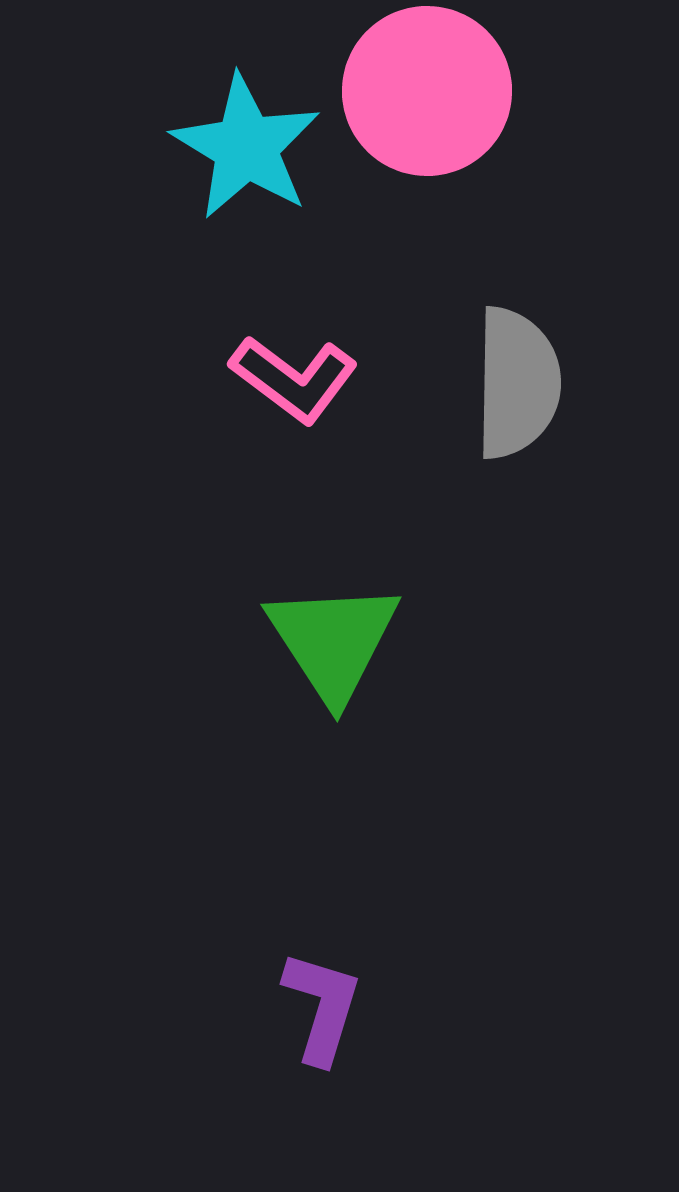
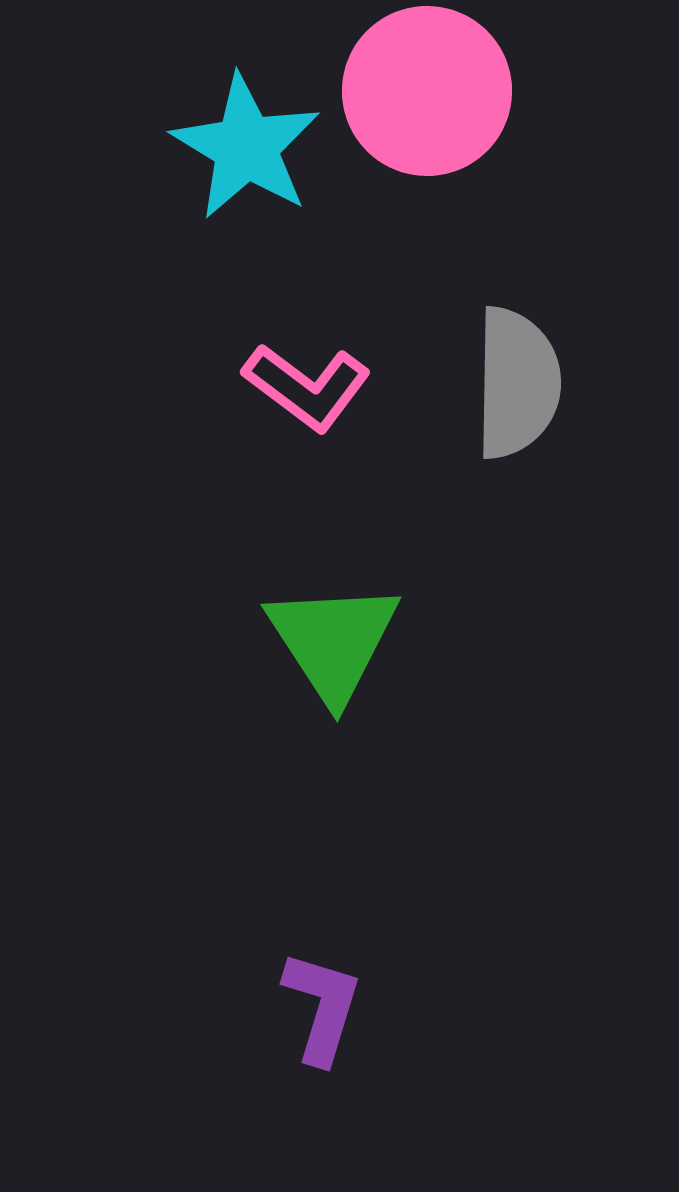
pink L-shape: moved 13 px right, 8 px down
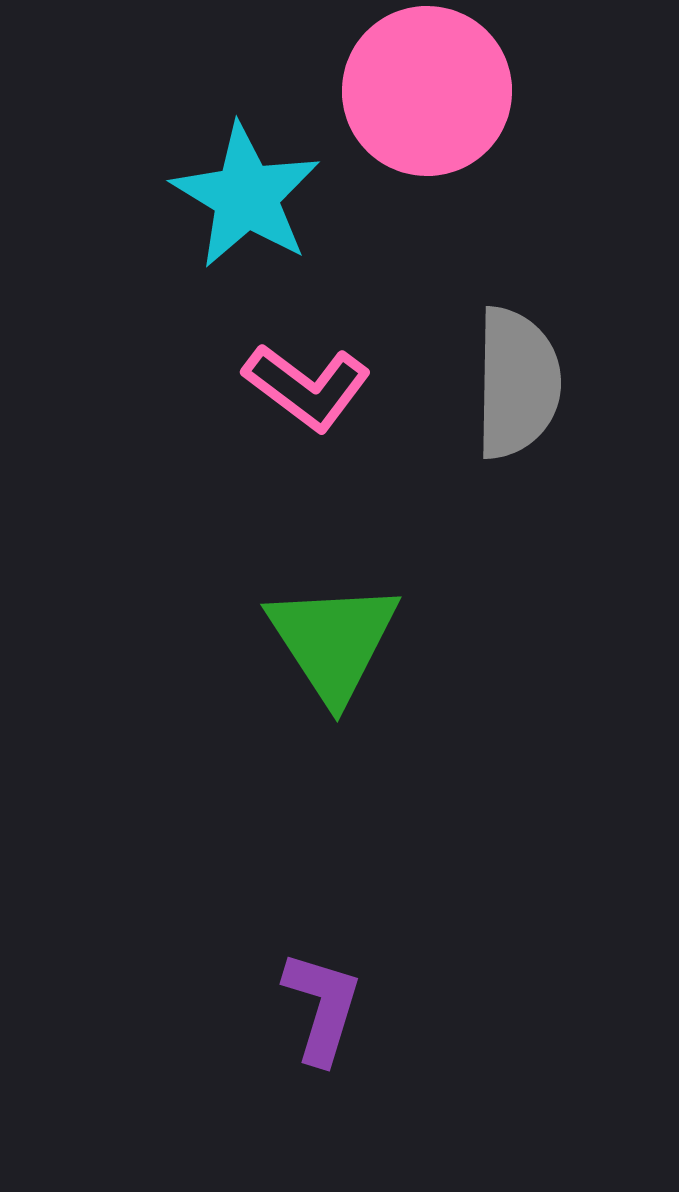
cyan star: moved 49 px down
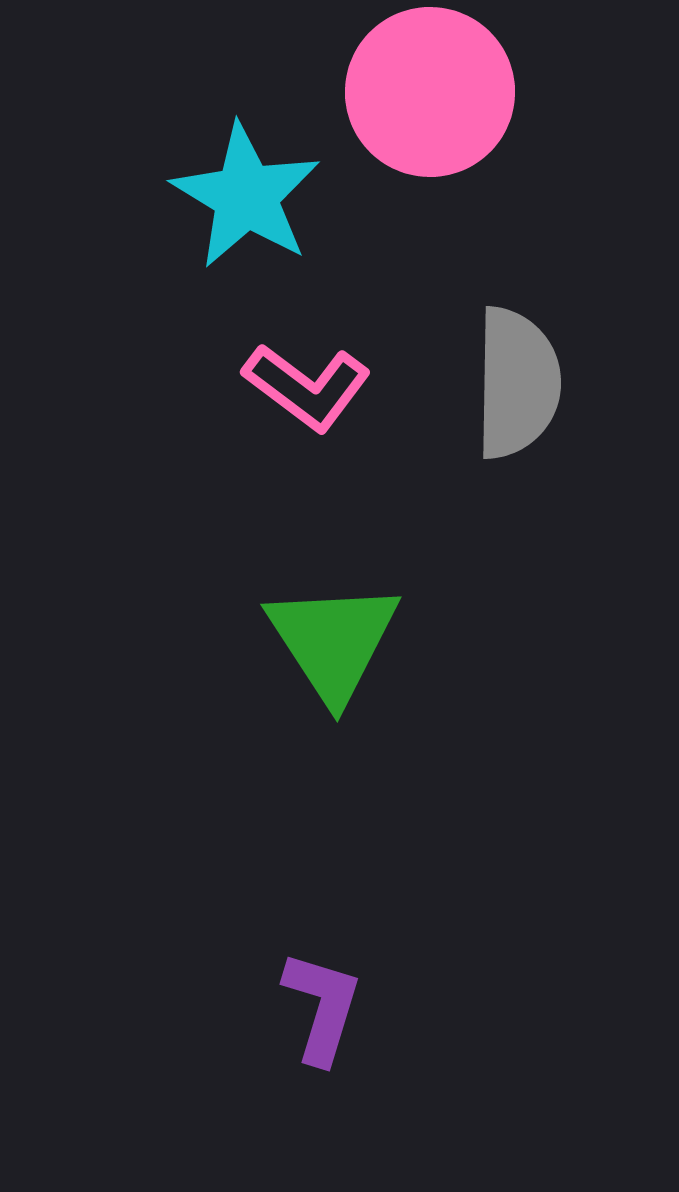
pink circle: moved 3 px right, 1 px down
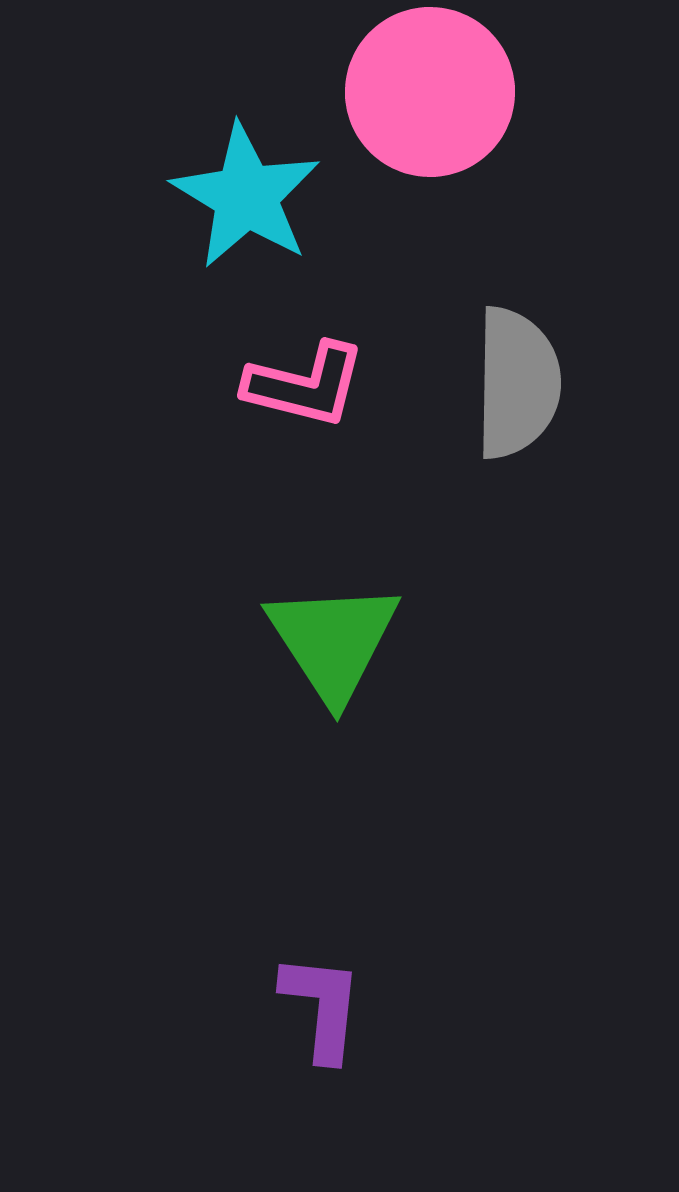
pink L-shape: moved 2 px left, 2 px up; rotated 23 degrees counterclockwise
purple L-shape: rotated 11 degrees counterclockwise
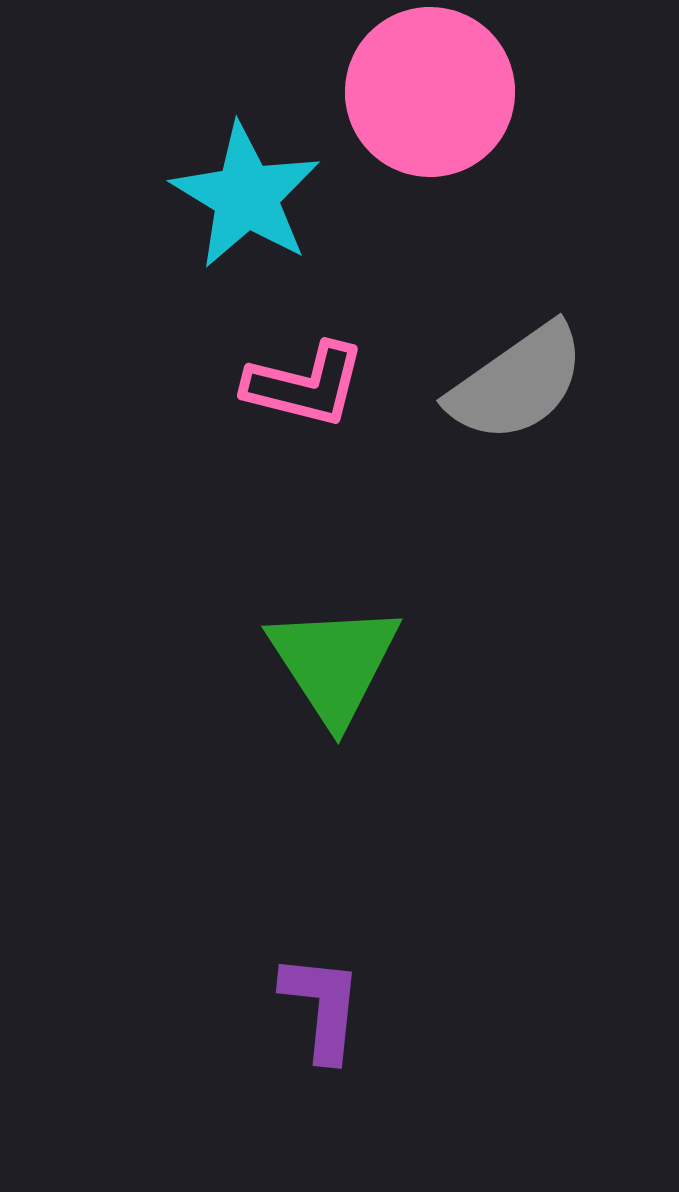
gray semicircle: rotated 54 degrees clockwise
green triangle: moved 1 px right, 22 px down
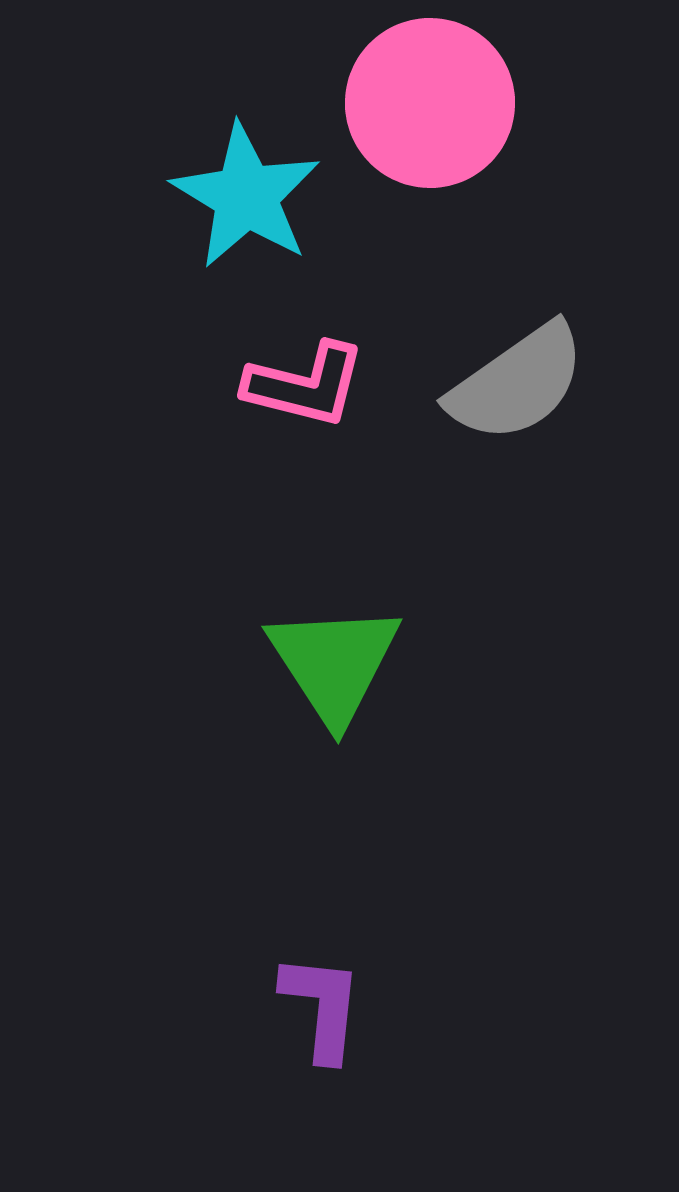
pink circle: moved 11 px down
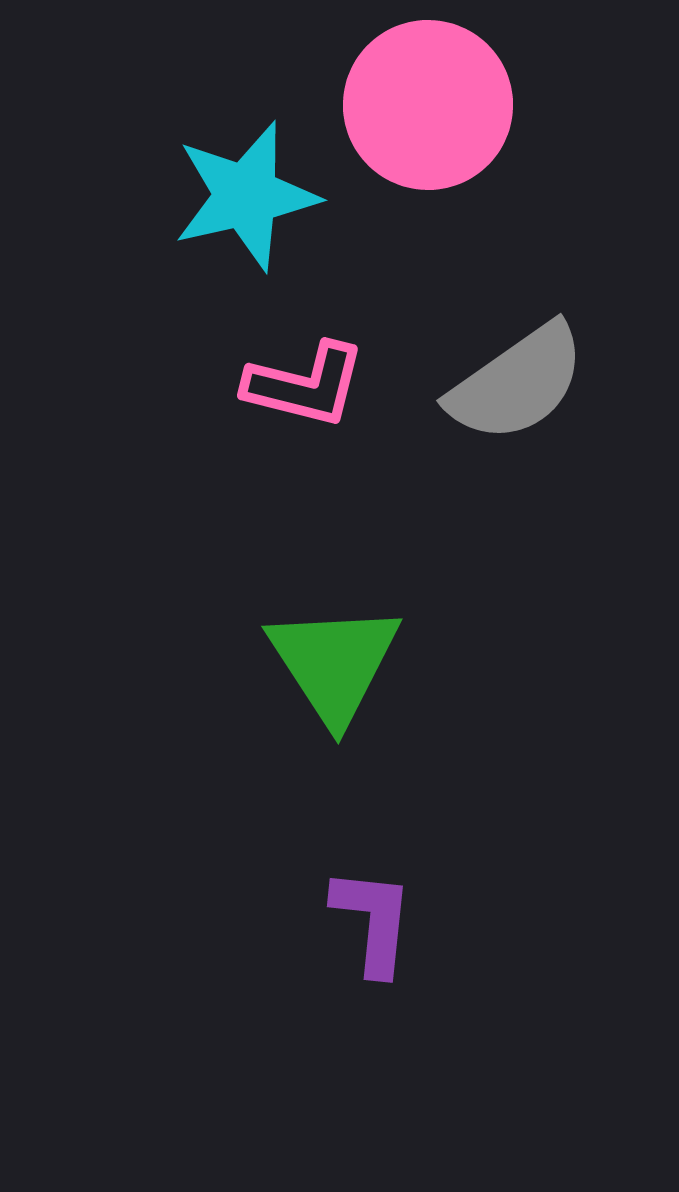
pink circle: moved 2 px left, 2 px down
cyan star: rotated 28 degrees clockwise
purple L-shape: moved 51 px right, 86 px up
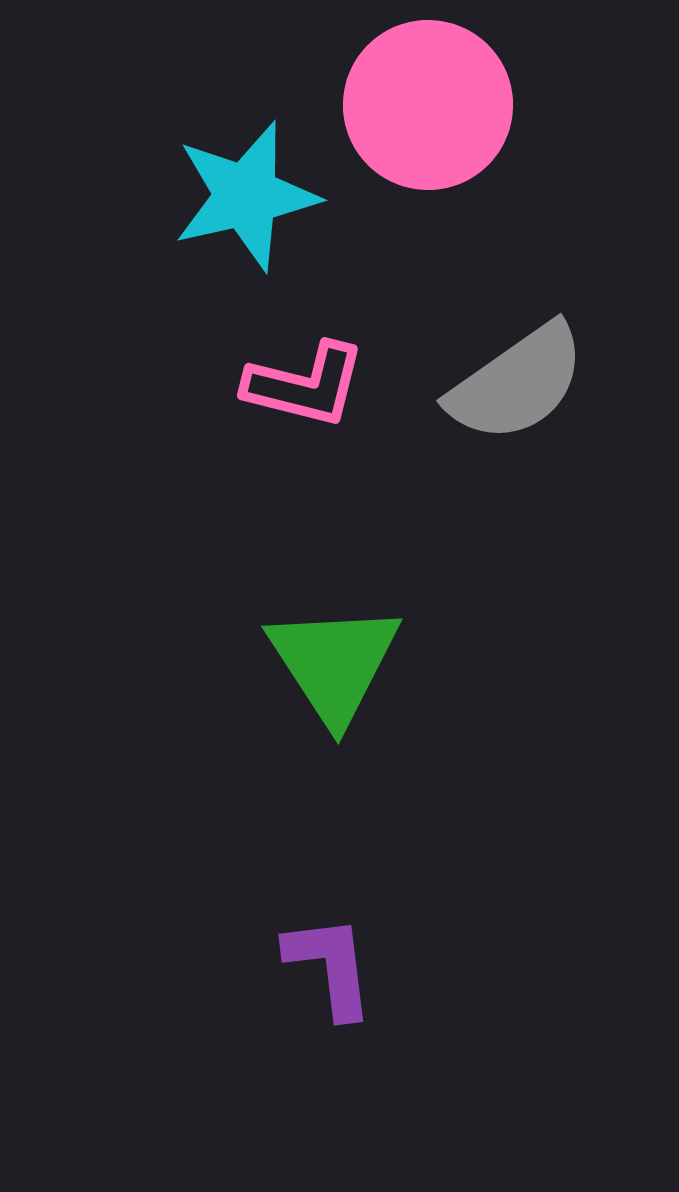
purple L-shape: moved 43 px left, 45 px down; rotated 13 degrees counterclockwise
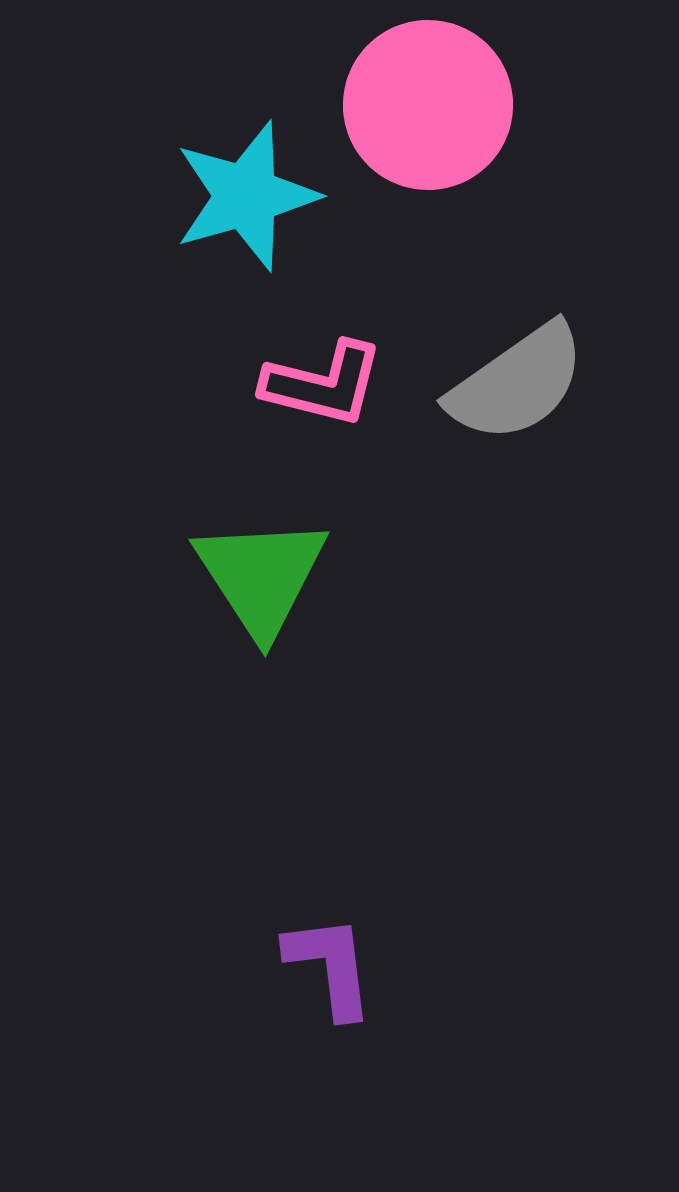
cyan star: rotated 3 degrees counterclockwise
pink L-shape: moved 18 px right, 1 px up
green triangle: moved 73 px left, 87 px up
